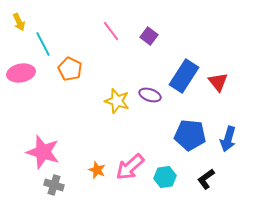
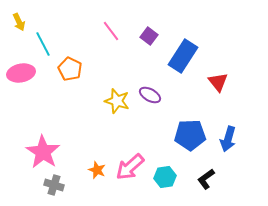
blue rectangle: moved 1 px left, 20 px up
purple ellipse: rotated 10 degrees clockwise
blue pentagon: rotated 8 degrees counterclockwise
pink star: rotated 16 degrees clockwise
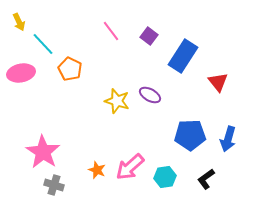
cyan line: rotated 15 degrees counterclockwise
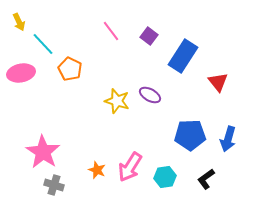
pink arrow: rotated 16 degrees counterclockwise
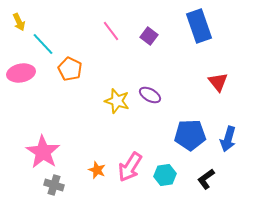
blue rectangle: moved 16 px right, 30 px up; rotated 52 degrees counterclockwise
cyan hexagon: moved 2 px up
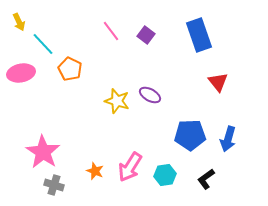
blue rectangle: moved 9 px down
purple square: moved 3 px left, 1 px up
orange star: moved 2 px left, 1 px down
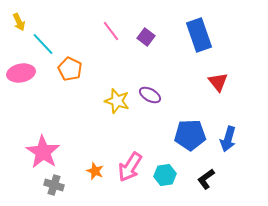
purple square: moved 2 px down
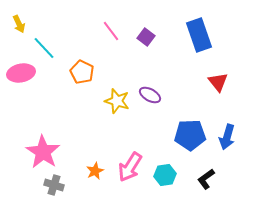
yellow arrow: moved 2 px down
cyan line: moved 1 px right, 4 px down
orange pentagon: moved 12 px right, 3 px down
blue arrow: moved 1 px left, 2 px up
orange star: rotated 24 degrees clockwise
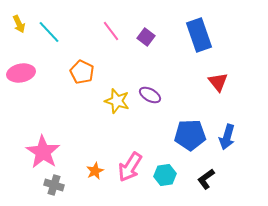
cyan line: moved 5 px right, 16 px up
